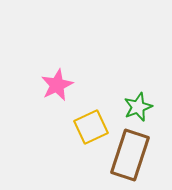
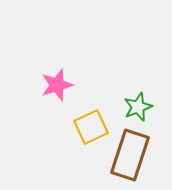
pink star: rotated 8 degrees clockwise
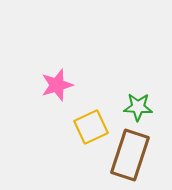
green star: rotated 24 degrees clockwise
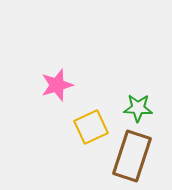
green star: moved 1 px down
brown rectangle: moved 2 px right, 1 px down
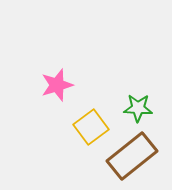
yellow square: rotated 12 degrees counterclockwise
brown rectangle: rotated 33 degrees clockwise
